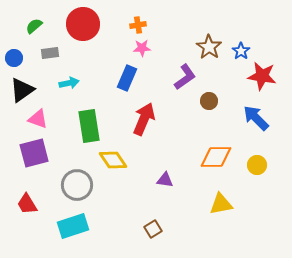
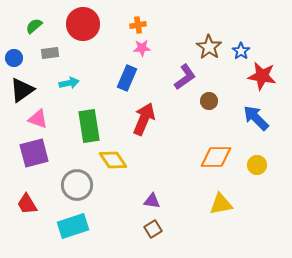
purple triangle: moved 13 px left, 21 px down
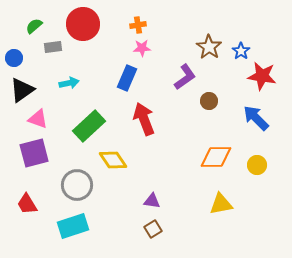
gray rectangle: moved 3 px right, 6 px up
red arrow: rotated 44 degrees counterclockwise
green rectangle: rotated 56 degrees clockwise
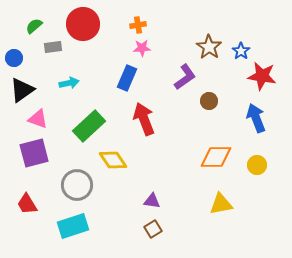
blue arrow: rotated 24 degrees clockwise
